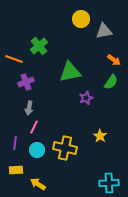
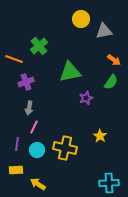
purple line: moved 2 px right, 1 px down
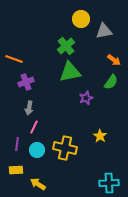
green cross: moved 27 px right
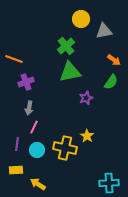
yellow star: moved 13 px left
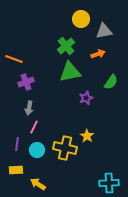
orange arrow: moved 16 px left, 6 px up; rotated 56 degrees counterclockwise
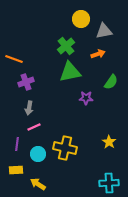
purple star: rotated 24 degrees clockwise
pink line: rotated 40 degrees clockwise
yellow star: moved 22 px right, 6 px down
cyan circle: moved 1 px right, 4 px down
